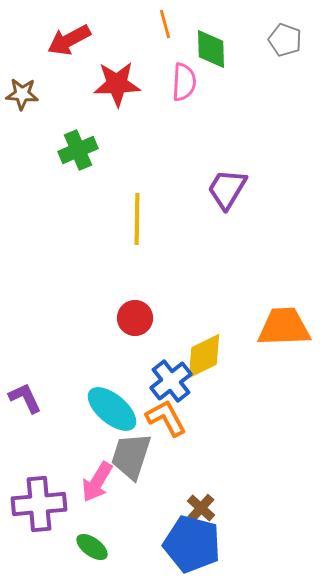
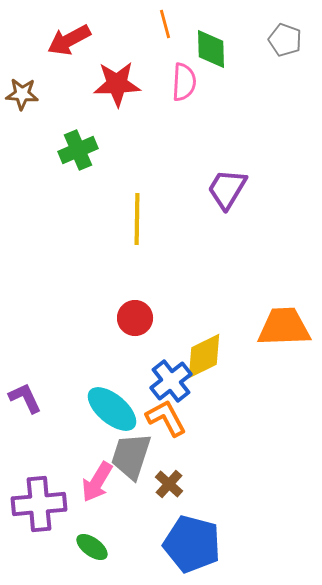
brown cross: moved 32 px left, 24 px up
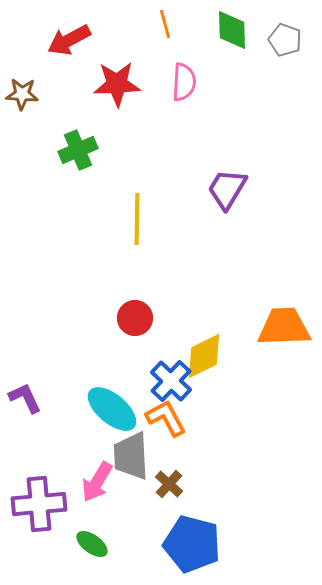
green diamond: moved 21 px right, 19 px up
blue cross: rotated 9 degrees counterclockwise
gray trapezoid: rotated 21 degrees counterclockwise
green ellipse: moved 3 px up
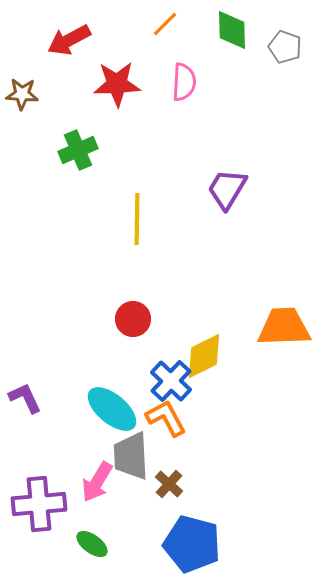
orange line: rotated 60 degrees clockwise
gray pentagon: moved 7 px down
red circle: moved 2 px left, 1 px down
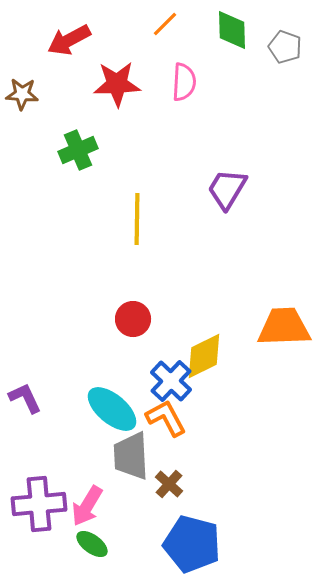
pink arrow: moved 10 px left, 24 px down
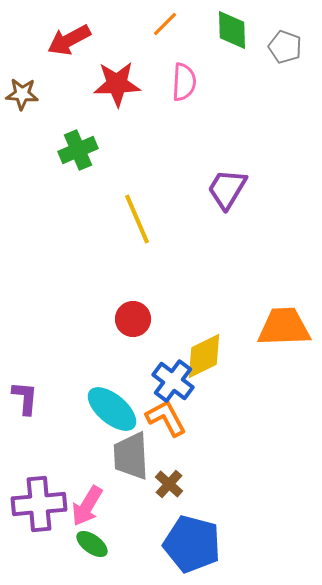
yellow line: rotated 24 degrees counterclockwise
blue cross: moved 2 px right; rotated 6 degrees counterclockwise
purple L-shape: rotated 30 degrees clockwise
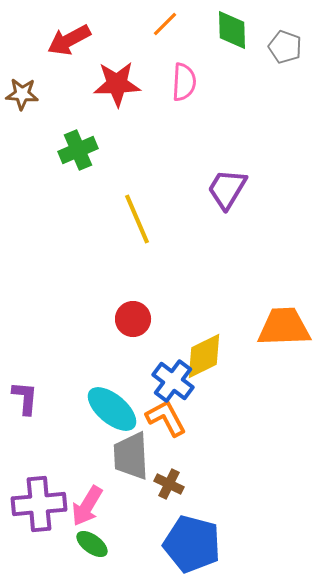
brown cross: rotated 16 degrees counterclockwise
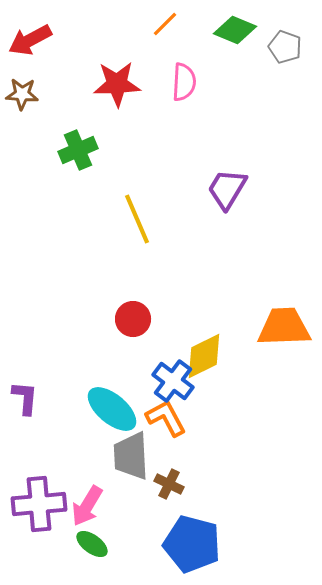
green diamond: moved 3 px right; rotated 66 degrees counterclockwise
red arrow: moved 39 px left
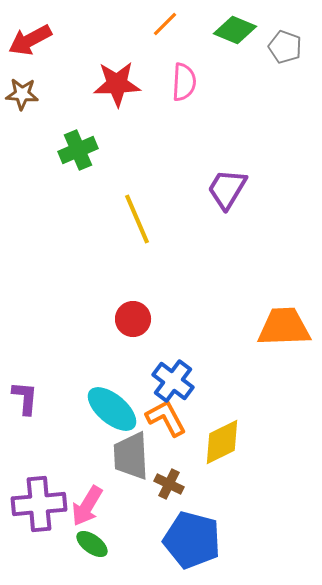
yellow diamond: moved 18 px right, 86 px down
blue pentagon: moved 4 px up
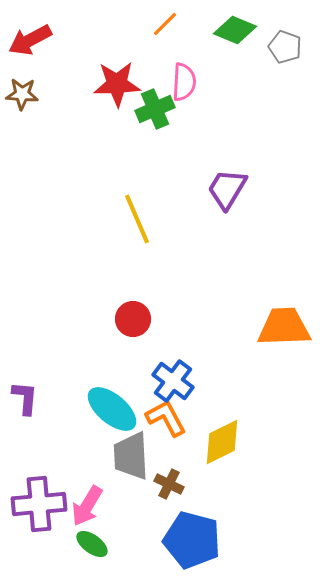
green cross: moved 77 px right, 41 px up
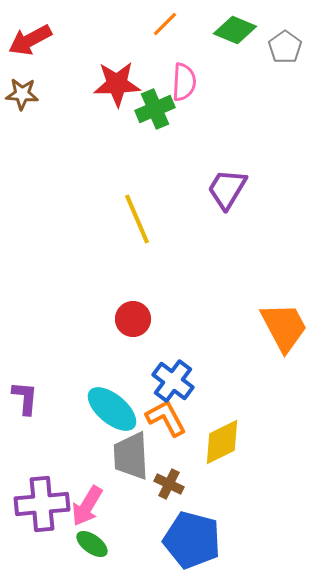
gray pentagon: rotated 16 degrees clockwise
orange trapezoid: rotated 64 degrees clockwise
purple cross: moved 3 px right
